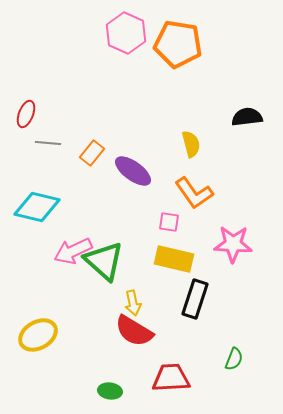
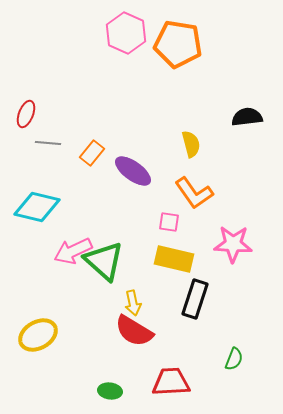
red trapezoid: moved 4 px down
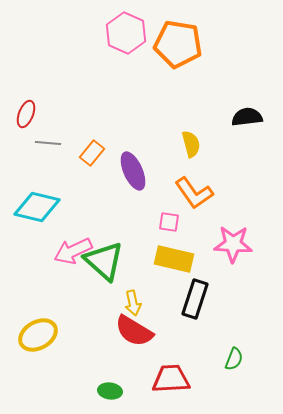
purple ellipse: rotated 30 degrees clockwise
red trapezoid: moved 3 px up
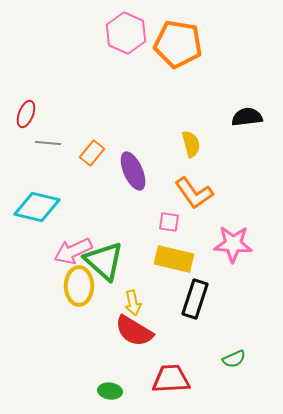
yellow ellipse: moved 41 px right, 49 px up; rotated 60 degrees counterclockwise
green semicircle: rotated 45 degrees clockwise
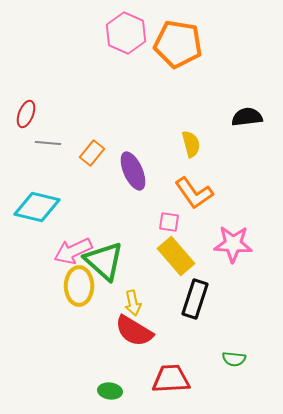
yellow rectangle: moved 2 px right, 3 px up; rotated 36 degrees clockwise
green semicircle: rotated 30 degrees clockwise
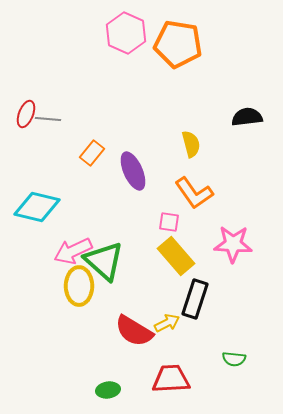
gray line: moved 24 px up
yellow arrow: moved 34 px right, 20 px down; rotated 105 degrees counterclockwise
green ellipse: moved 2 px left, 1 px up; rotated 15 degrees counterclockwise
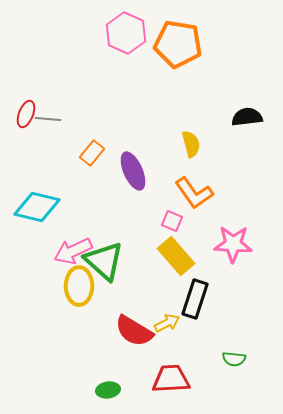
pink square: moved 3 px right, 1 px up; rotated 15 degrees clockwise
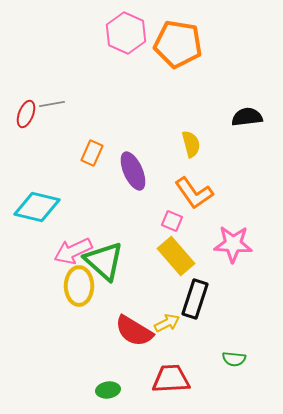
gray line: moved 4 px right, 15 px up; rotated 15 degrees counterclockwise
orange rectangle: rotated 15 degrees counterclockwise
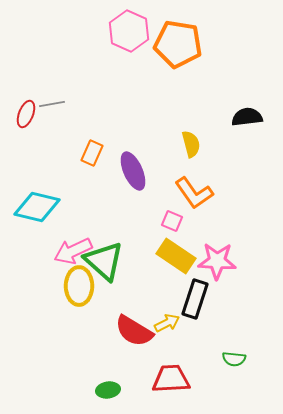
pink hexagon: moved 3 px right, 2 px up
pink star: moved 16 px left, 17 px down
yellow rectangle: rotated 15 degrees counterclockwise
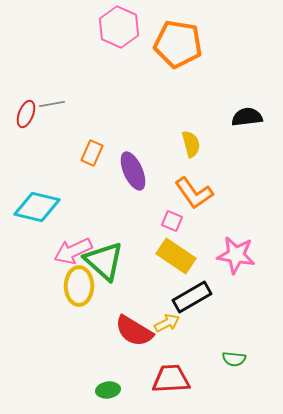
pink hexagon: moved 10 px left, 4 px up
pink star: moved 19 px right, 6 px up; rotated 6 degrees clockwise
black rectangle: moved 3 px left, 2 px up; rotated 42 degrees clockwise
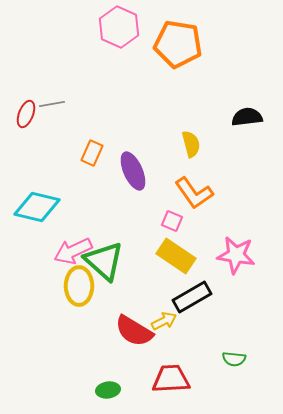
yellow arrow: moved 3 px left, 2 px up
